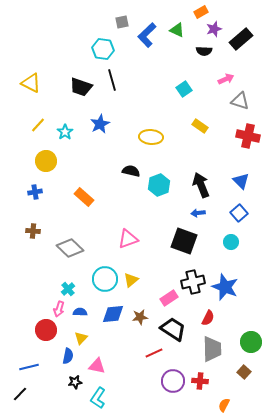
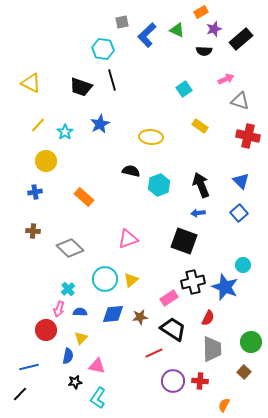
cyan circle at (231, 242): moved 12 px right, 23 px down
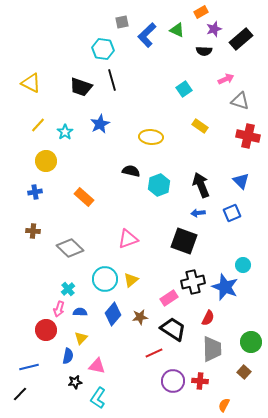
blue square at (239, 213): moved 7 px left; rotated 18 degrees clockwise
blue diamond at (113, 314): rotated 45 degrees counterclockwise
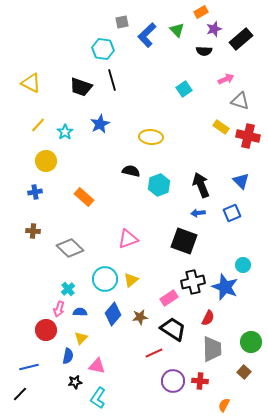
green triangle at (177, 30): rotated 21 degrees clockwise
yellow rectangle at (200, 126): moved 21 px right, 1 px down
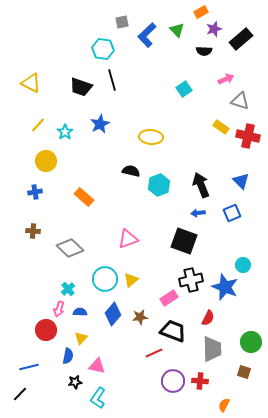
black cross at (193, 282): moved 2 px left, 2 px up
black trapezoid at (173, 329): moved 2 px down; rotated 12 degrees counterclockwise
brown square at (244, 372): rotated 24 degrees counterclockwise
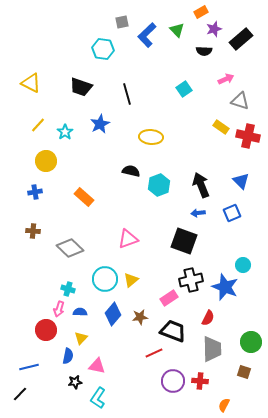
black line at (112, 80): moved 15 px right, 14 px down
cyan cross at (68, 289): rotated 32 degrees counterclockwise
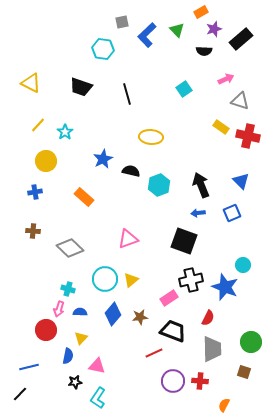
blue star at (100, 124): moved 3 px right, 35 px down
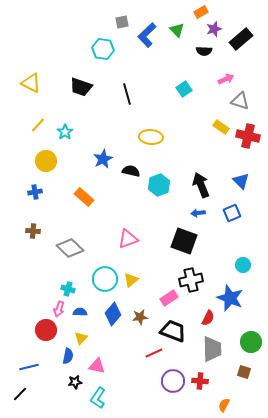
blue star at (225, 287): moved 5 px right, 11 px down
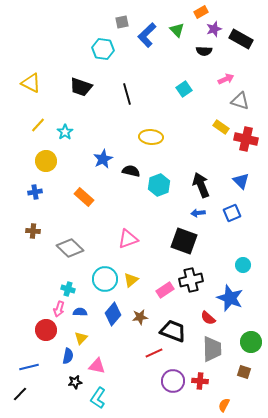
black rectangle at (241, 39): rotated 70 degrees clockwise
red cross at (248, 136): moved 2 px left, 3 px down
pink rectangle at (169, 298): moved 4 px left, 8 px up
red semicircle at (208, 318): rotated 105 degrees clockwise
